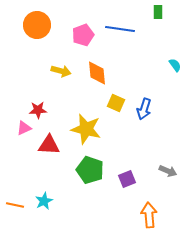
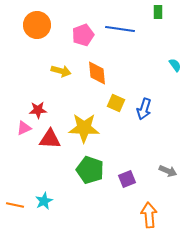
yellow star: moved 2 px left, 1 px up; rotated 12 degrees counterclockwise
red triangle: moved 1 px right, 6 px up
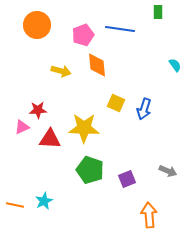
orange diamond: moved 8 px up
pink triangle: moved 2 px left, 1 px up
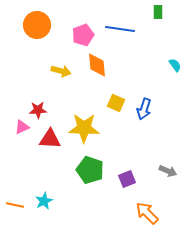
orange arrow: moved 2 px left, 2 px up; rotated 40 degrees counterclockwise
